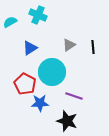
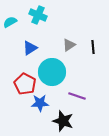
purple line: moved 3 px right
black star: moved 4 px left
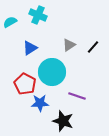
black line: rotated 48 degrees clockwise
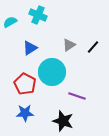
blue star: moved 15 px left, 10 px down
